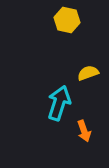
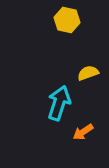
orange arrow: moved 1 px left, 1 px down; rotated 75 degrees clockwise
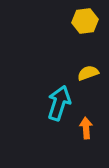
yellow hexagon: moved 18 px right, 1 px down; rotated 20 degrees counterclockwise
orange arrow: moved 3 px right, 4 px up; rotated 120 degrees clockwise
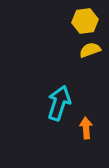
yellow semicircle: moved 2 px right, 23 px up
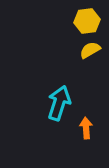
yellow hexagon: moved 2 px right
yellow semicircle: rotated 10 degrees counterclockwise
